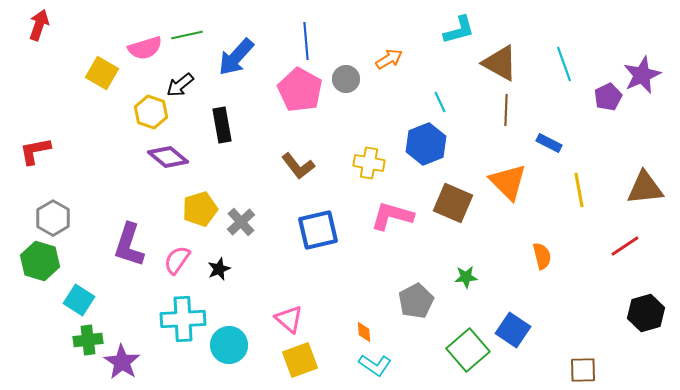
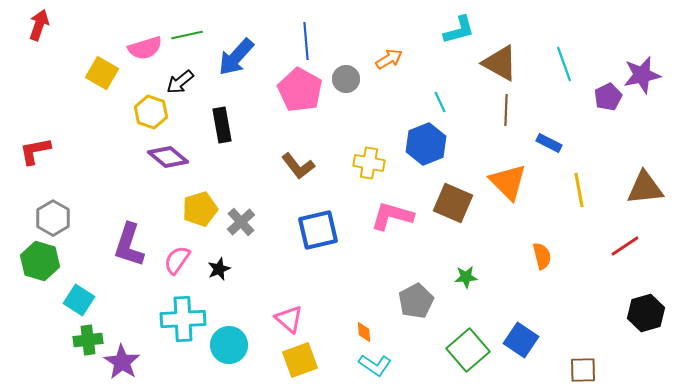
purple star at (642, 75): rotated 12 degrees clockwise
black arrow at (180, 85): moved 3 px up
blue square at (513, 330): moved 8 px right, 10 px down
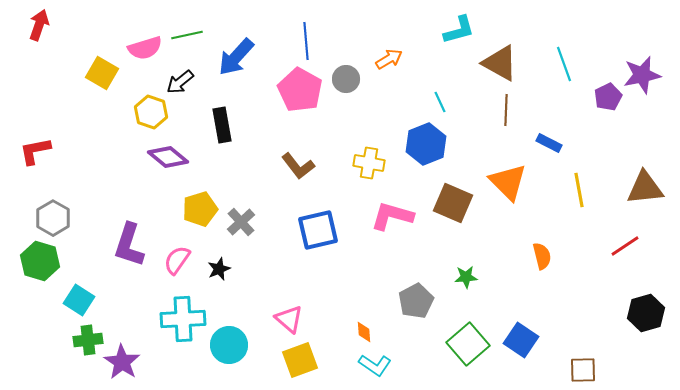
green square at (468, 350): moved 6 px up
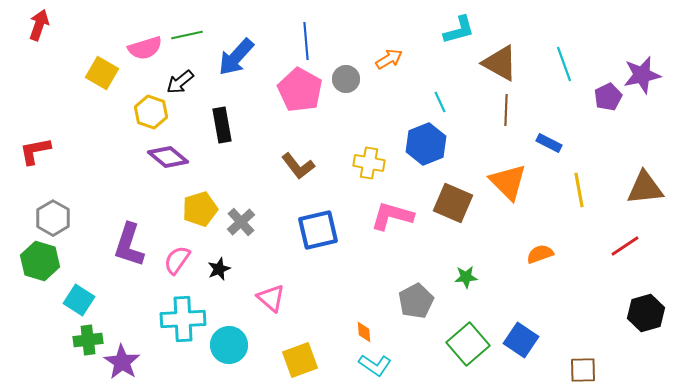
orange semicircle at (542, 256): moved 2 px left, 2 px up; rotated 96 degrees counterclockwise
pink triangle at (289, 319): moved 18 px left, 21 px up
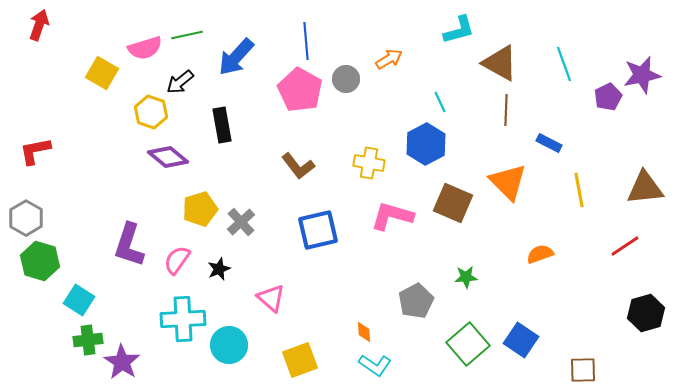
blue hexagon at (426, 144): rotated 6 degrees counterclockwise
gray hexagon at (53, 218): moved 27 px left
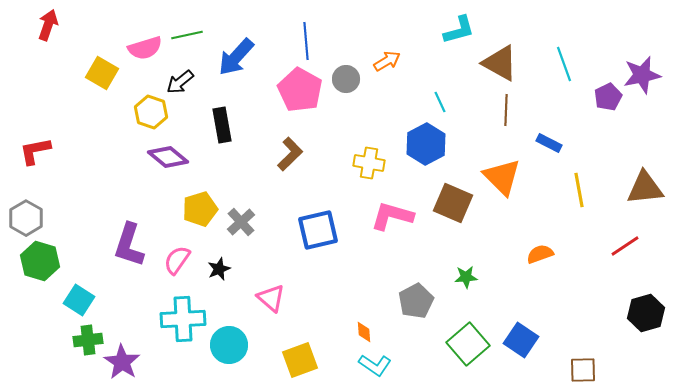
red arrow at (39, 25): moved 9 px right
orange arrow at (389, 59): moved 2 px left, 2 px down
brown L-shape at (298, 166): moved 8 px left, 12 px up; rotated 96 degrees counterclockwise
orange triangle at (508, 182): moved 6 px left, 5 px up
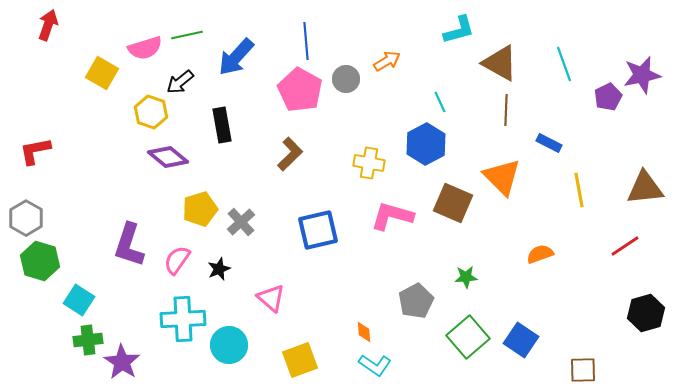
green square at (468, 344): moved 7 px up
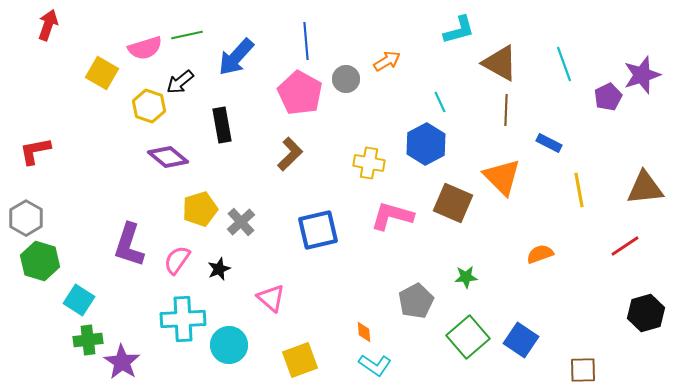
purple star at (642, 75): rotated 6 degrees counterclockwise
pink pentagon at (300, 90): moved 3 px down
yellow hexagon at (151, 112): moved 2 px left, 6 px up
